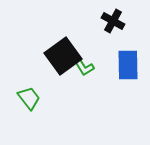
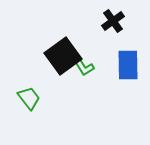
black cross: rotated 25 degrees clockwise
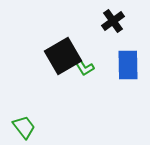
black square: rotated 6 degrees clockwise
green trapezoid: moved 5 px left, 29 px down
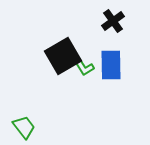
blue rectangle: moved 17 px left
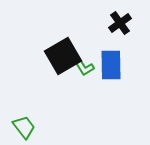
black cross: moved 7 px right, 2 px down
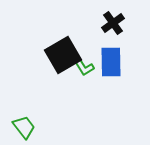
black cross: moved 7 px left
black square: moved 1 px up
blue rectangle: moved 3 px up
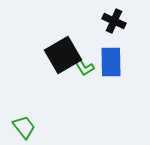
black cross: moved 1 px right, 2 px up; rotated 30 degrees counterclockwise
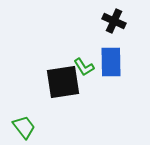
black square: moved 27 px down; rotated 21 degrees clockwise
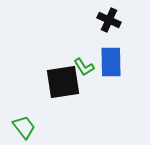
black cross: moved 5 px left, 1 px up
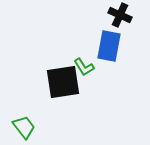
black cross: moved 11 px right, 5 px up
blue rectangle: moved 2 px left, 16 px up; rotated 12 degrees clockwise
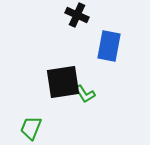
black cross: moved 43 px left
green L-shape: moved 1 px right, 27 px down
green trapezoid: moved 7 px right, 1 px down; rotated 120 degrees counterclockwise
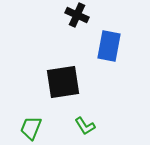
green L-shape: moved 32 px down
